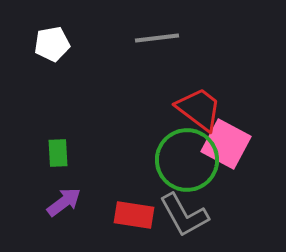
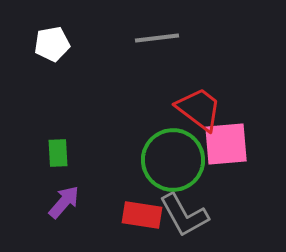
pink square: rotated 33 degrees counterclockwise
green circle: moved 14 px left
purple arrow: rotated 12 degrees counterclockwise
red rectangle: moved 8 px right
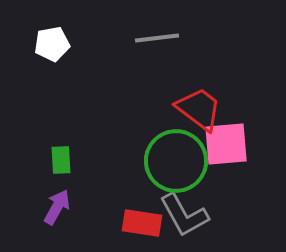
green rectangle: moved 3 px right, 7 px down
green circle: moved 3 px right, 1 px down
purple arrow: moved 7 px left, 5 px down; rotated 12 degrees counterclockwise
red rectangle: moved 8 px down
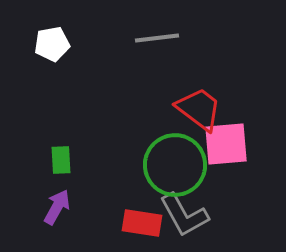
green circle: moved 1 px left, 4 px down
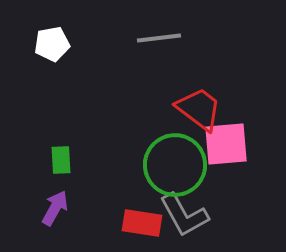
gray line: moved 2 px right
purple arrow: moved 2 px left, 1 px down
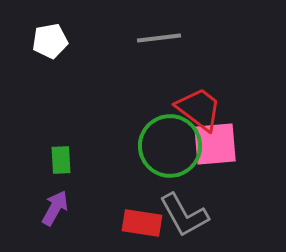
white pentagon: moved 2 px left, 3 px up
pink square: moved 11 px left
green circle: moved 5 px left, 19 px up
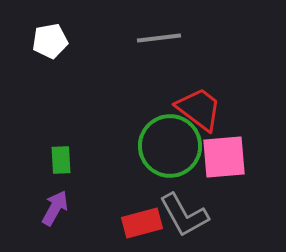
pink square: moved 9 px right, 13 px down
red rectangle: rotated 24 degrees counterclockwise
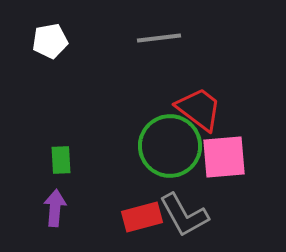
purple arrow: rotated 24 degrees counterclockwise
red rectangle: moved 6 px up
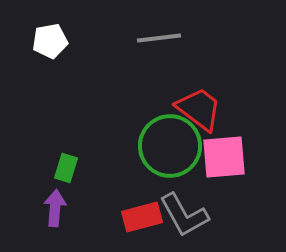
green rectangle: moved 5 px right, 8 px down; rotated 20 degrees clockwise
